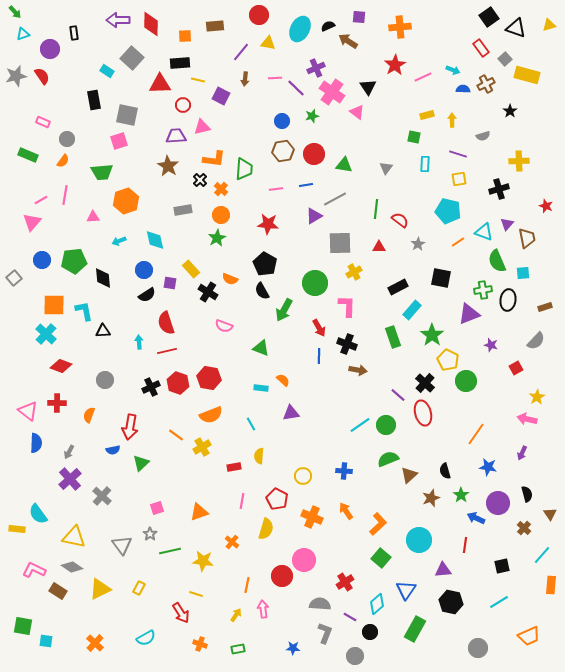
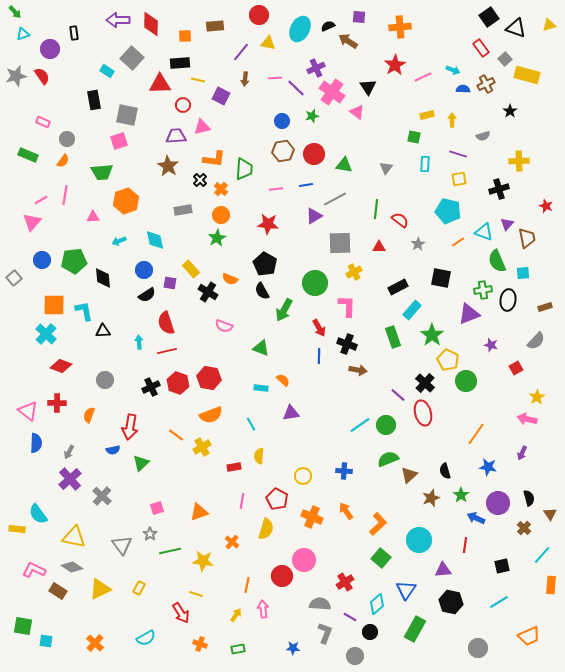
black semicircle at (527, 494): moved 2 px right, 4 px down
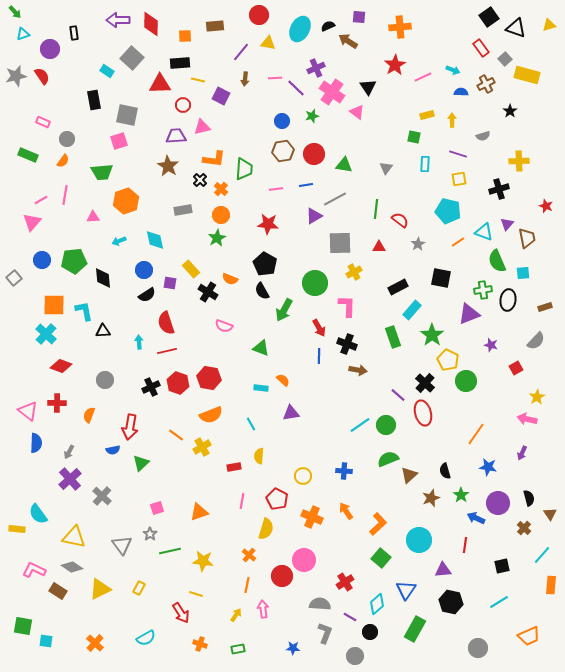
blue semicircle at (463, 89): moved 2 px left, 3 px down
orange cross at (232, 542): moved 17 px right, 13 px down
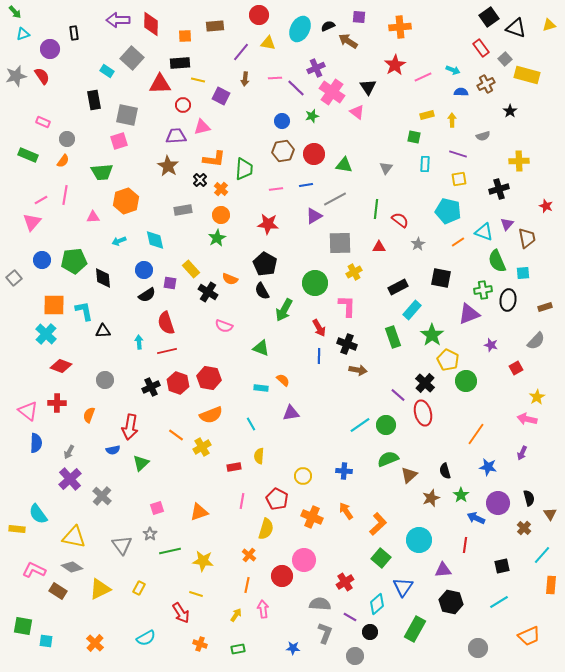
blue triangle at (406, 590): moved 3 px left, 3 px up
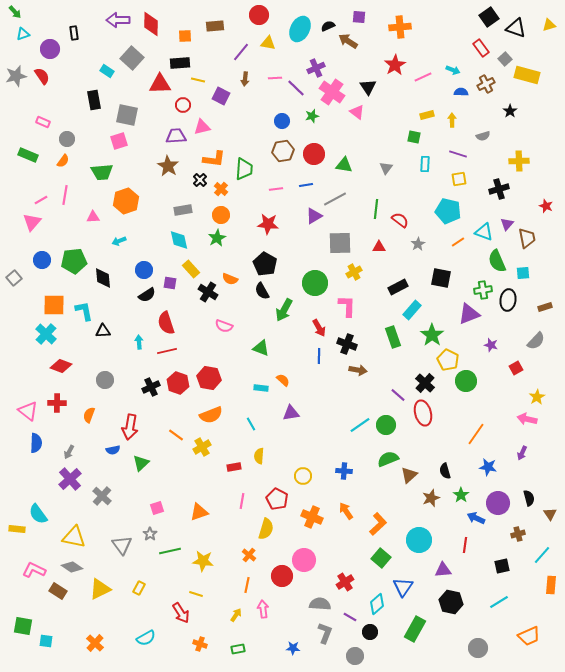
cyan diamond at (155, 240): moved 24 px right
brown cross at (524, 528): moved 6 px left, 6 px down; rotated 32 degrees clockwise
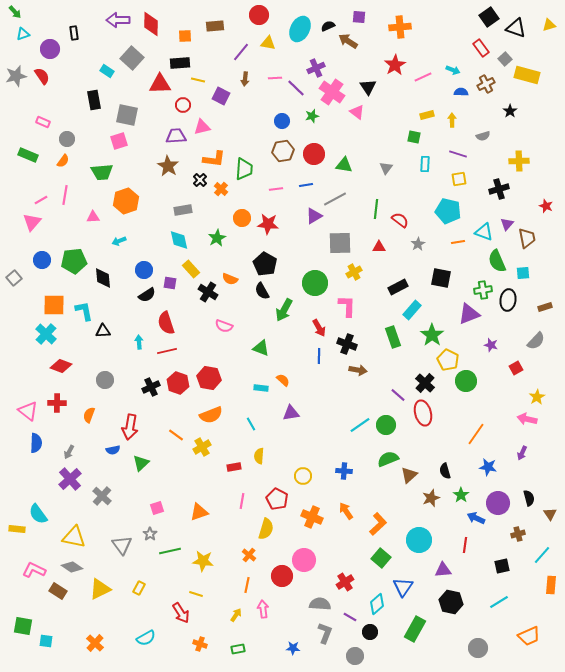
orange circle at (221, 215): moved 21 px right, 3 px down
orange line at (458, 242): rotated 24 degrees clockwise
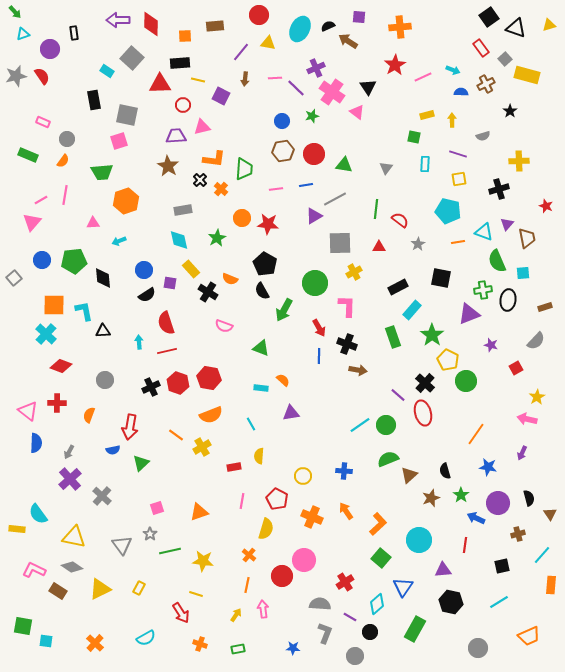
pink triangle at (93, 217): moved 6 px down
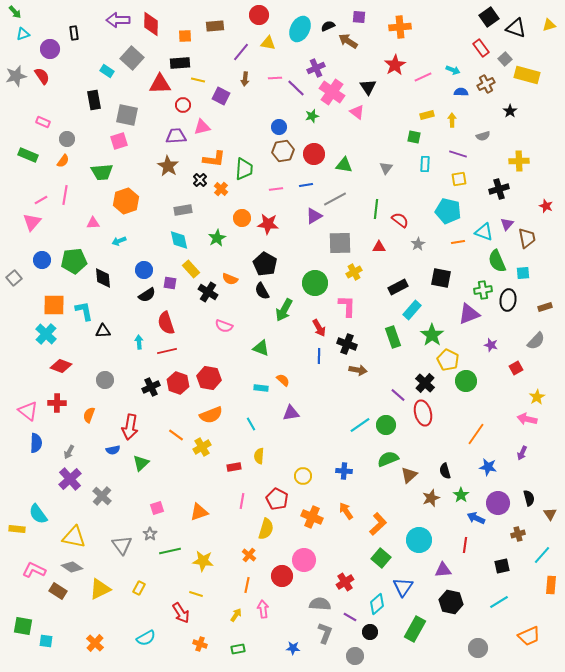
blue circle at (282, 121): moved 3 px left, 6 px down
